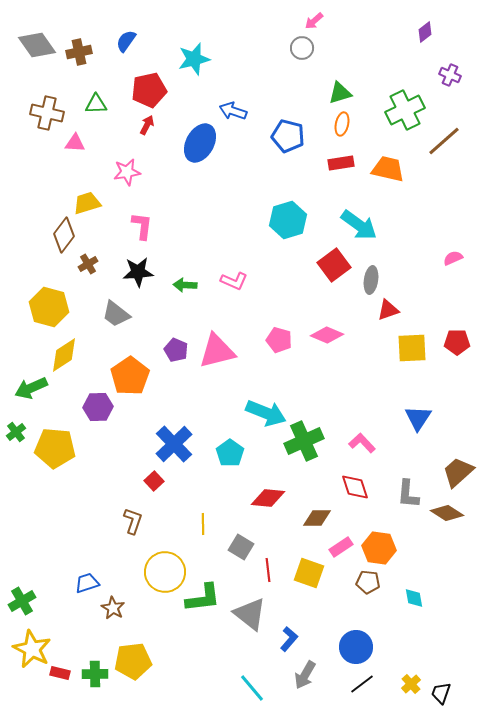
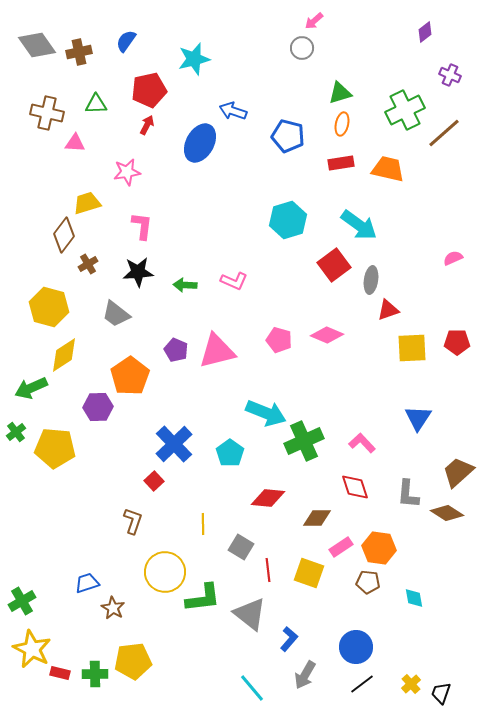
brown line at (444, 141): moved 8 px up
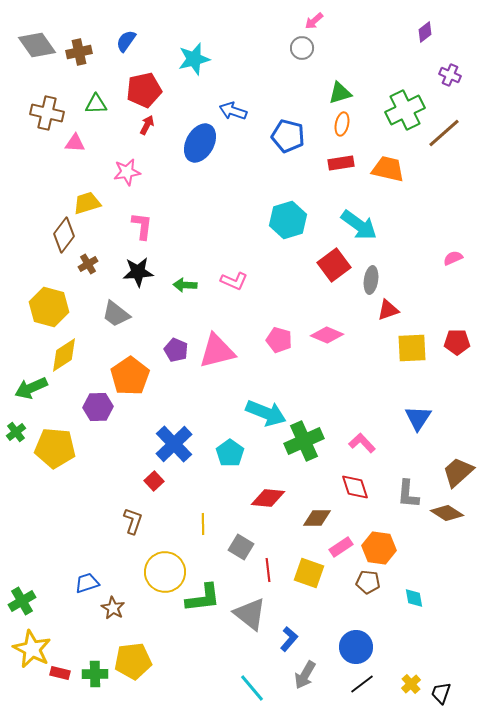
red pentagon at (149, 90): moved 5 px left
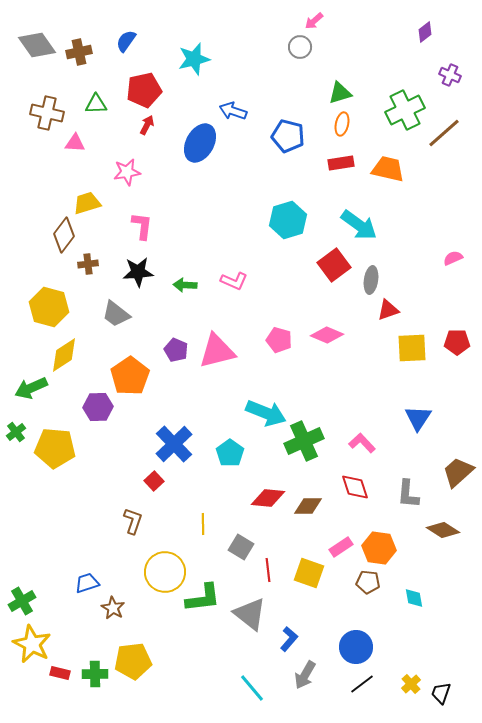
gray circle at (302, 48): moved 2 px left, 1 px up
brown cross at (88, 264): rotated 24 degrees clockwise
brown diamond at (447, 513): moved 4 px left, 17 px down
brown diamond at (317, 518): moved 9 px left, 12 px up
yellow star at (32, 649): moved 5 px up
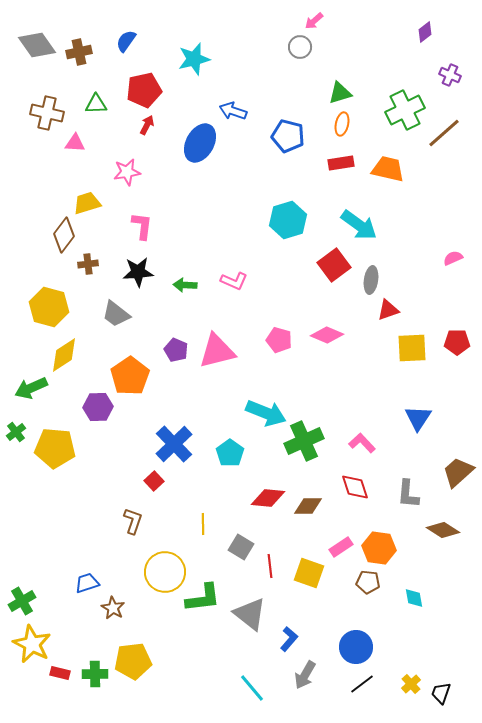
red line at (268, 570): moved 2 px right, 4 px up
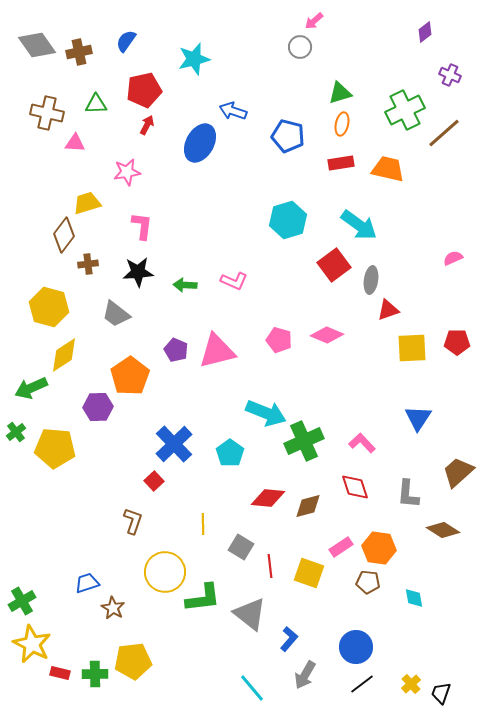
brown diamond at (308, 506): rotated 16 degrees counterclockwise
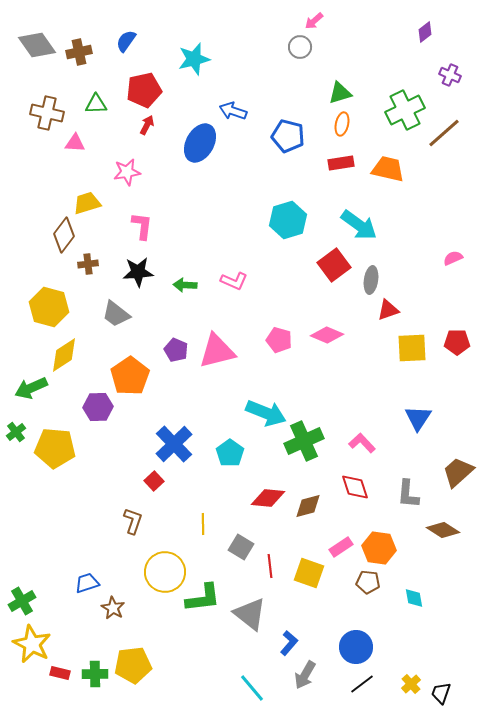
blue L-shape at (289, 639): moved 4 px down
yellow pentagon at (133, 661): moved 4 px down
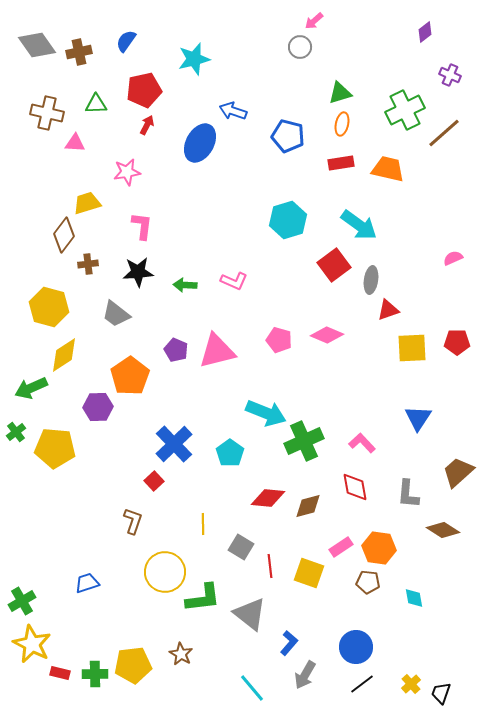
red diamond at (355, 487): rotated 8 degrees clockwise
brown star at (113, 608): moved 68 px right, 46 px down
